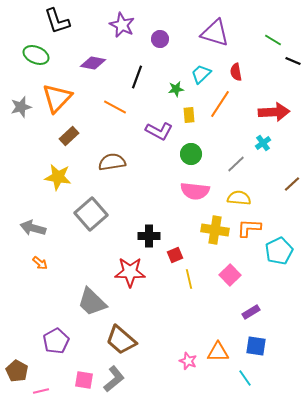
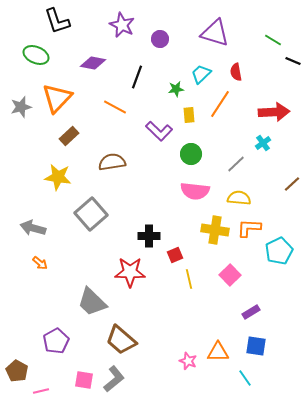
purple L-shape at (159, 131): rotated 16 degrees clockwise
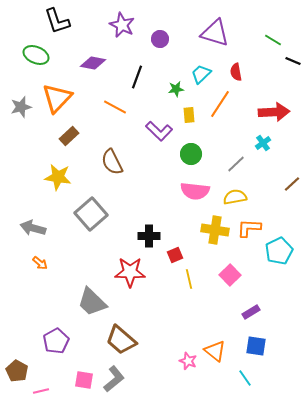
brown semicircle at (112, 162): rotated 108 degrees counterclockwise
yellow semicircle at (239, 198): moved 4 px left, 1 px up; rotated 15 degrees counterclockwise
orange triangle at (218, 352): moved 3 px left, 1 px up; rotated 40 degrees clockwise
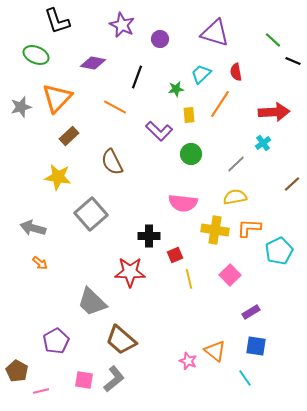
green line at (273, 40): rotated 12 degrees clockwise
pink semicircle at (195, 191): moved 12 px left, 12 px down
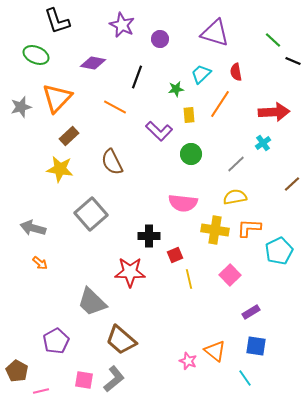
yellow star at (58, 177): moved 2 px right, 8 px up
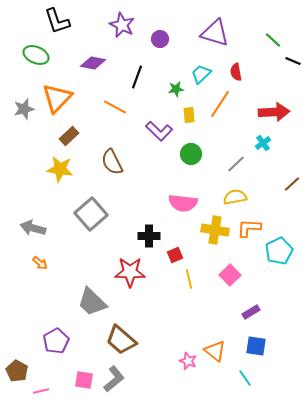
gray star at (21, 107): moved 3 px right, 2 px down
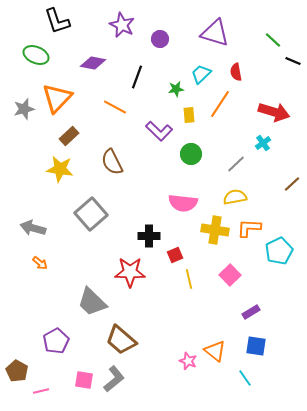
red arrow at (274, 112): rotated 20 degrees clockwise
